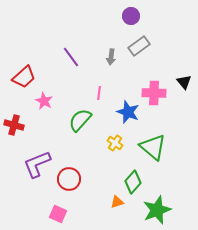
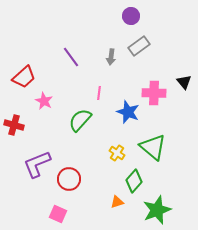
yellow cross: moved 2 px right, 10 px down
green diamond: moved 1 px right, 1 px up
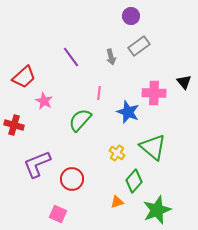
gray arrow: rotated 21 degrees counterclockwise
red circle: moved 3 px right
